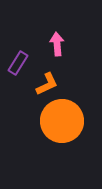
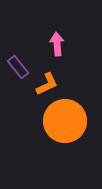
purple rectangle: moved 4 px down; rotated 70 degrees counterclockwise
orange circle: moved 3 px right
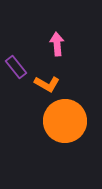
purple rectangle: moved 2 px left
orange L-shape: rotated 55 degrees clockwise
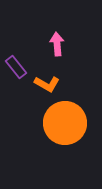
orange circle: moved 2 px down
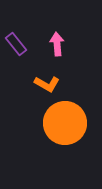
purple rectangle: moved 23 px up
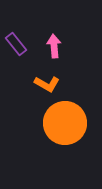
pink arrow: moved 3 px left, 2 px down
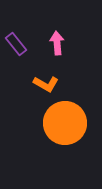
pink arrow: moved 3 px right, 3 px up
orange L-shape: moved 1 px left
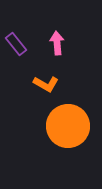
orange circle: moved 3 px right, 3 px down
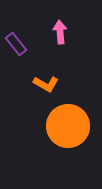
pink arrow: moved 3 px right, 11 px up
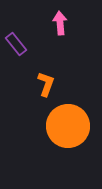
pink arrow: moved 9 px up
orange L-shape: rotated 100 degrees counterclockwise
